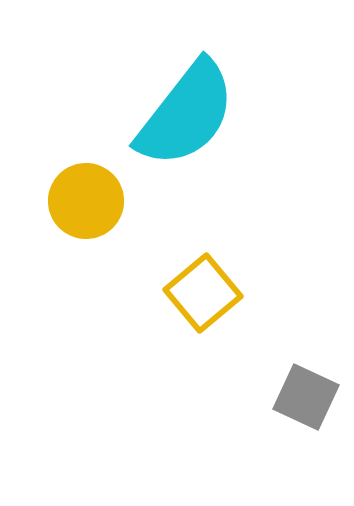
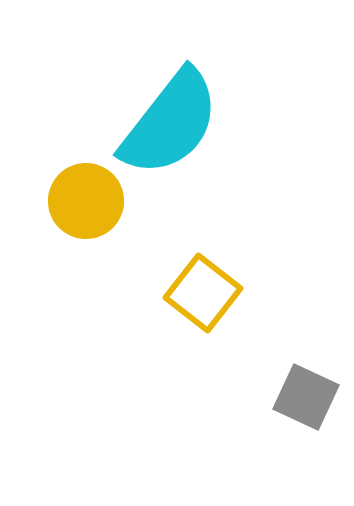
cyan semicircle: moved 16 px left, 9 px down
yellow square: rotated 12 degrees counterclockwise
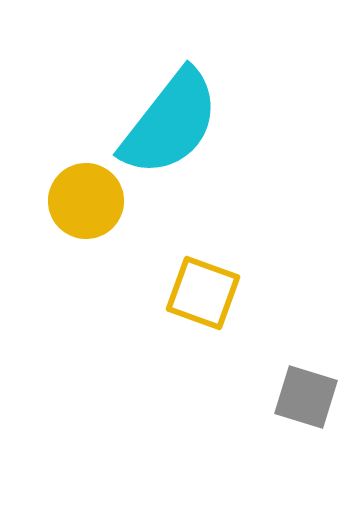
yellow square: rotated 18 degrees counterclockwise
gray square: rotated 8 degrees counterclockwise
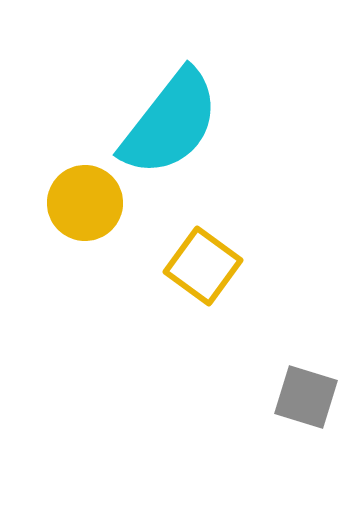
yellow circle: moved 1 px left, 2 px down
yellow square: moved 27 px up; rotated 16 degrees clockwise
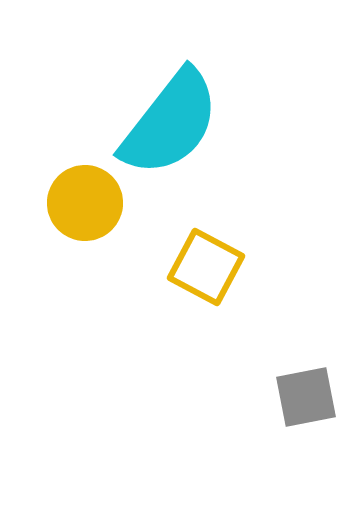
yellow square: moved 3 px right, 1 px down; rotated 8 degrees counterclockwise
gray square: rotated 28 degrees counterclockwise
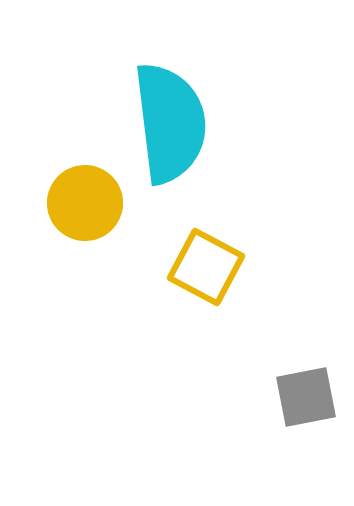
cyan semicircle: rotated 45 degrees counterclockwise
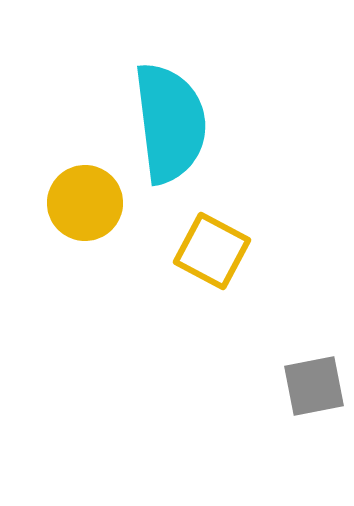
yellow square: moved 6 px right, 16 px up
gray square: moved 8 px right, 11 px up
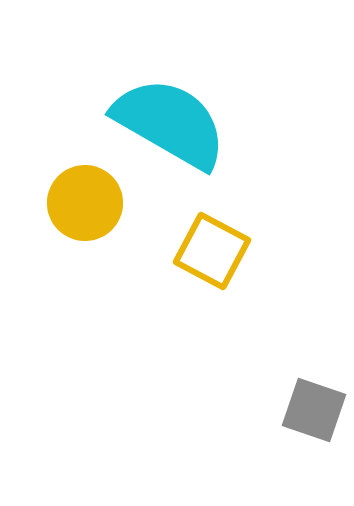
cyan semicircle: rotated 53 degrees counterclockwise
gray square: moved 24 px down; rotated 30 degrees clockwise
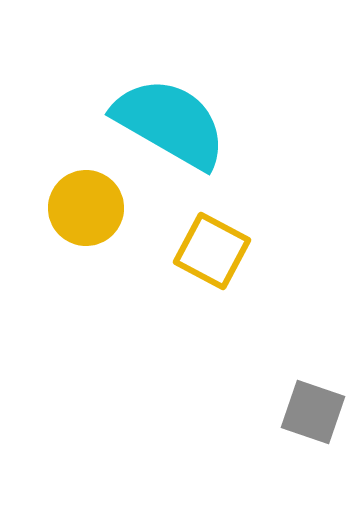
yellow circle: moved 1 px right, 5 px down
gray square: moved 1 px left, 2 px down
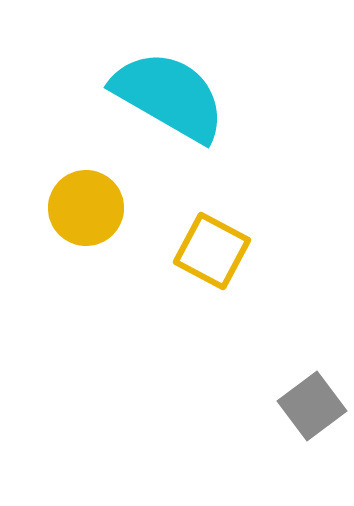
cyan semicircle: moved 1 px left, 27 px up
gray square: moved 1 px left, 6 px up; rotated 34 degrees clockwise
